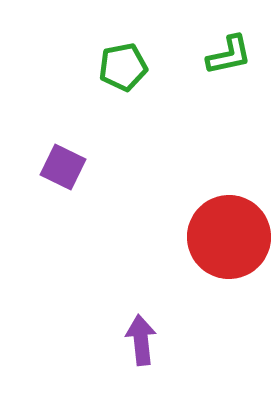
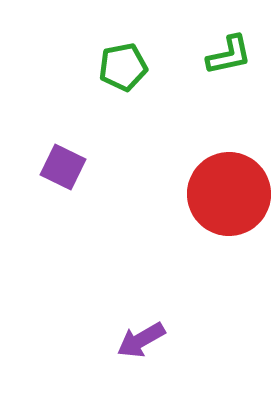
red circle: moved 43 px up
purple arrow: rotated 114 degrees counterclockwise
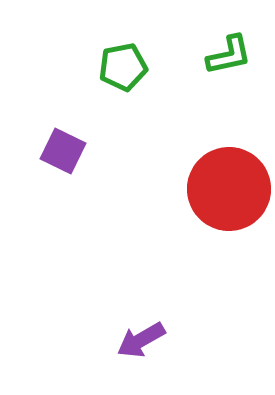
purple square: moved 16 px up
red circle: moved 5 px up
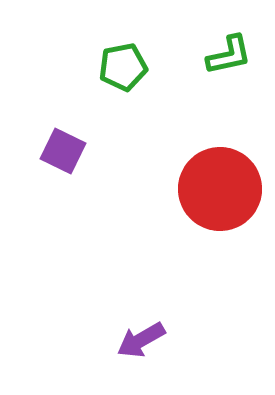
red circle: moved 9 px left
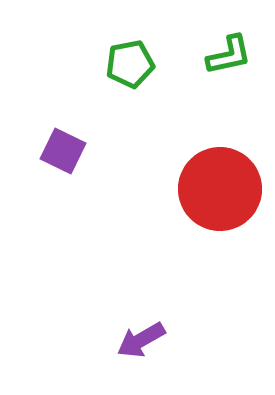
green pentagon: moved 7 px right, 3 px up
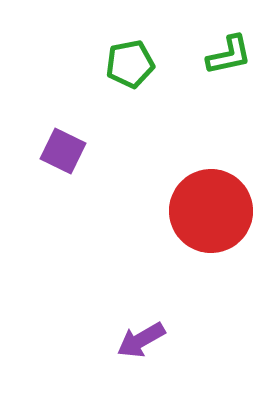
red circle: moved 9 px left, 22 px down
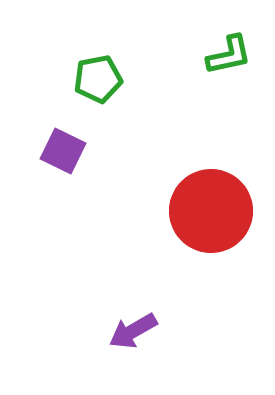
green pentagon: moved 32 px left, 15 px down
purple arrow: moved 8 px left, 9 px up
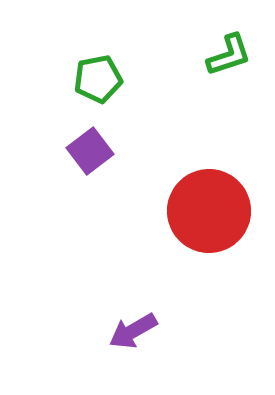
green L-shape: rotated 6 degrees counterclockwise
purple square: moved 27 px right; rotated 27 degrees clockwise
red circle: moved 2 px left
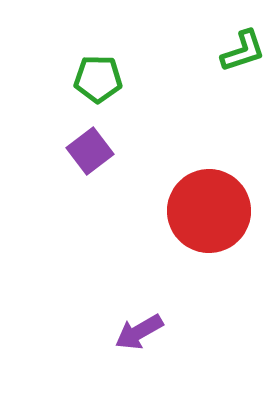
green L-shape: moved 14 px right, 4 px up
green pentagon: rotated 12 degrees clockwise
purple arrow: moved 6 px right, 1 px down
